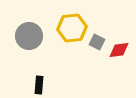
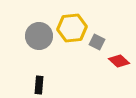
gray circle: moved 10 px right
red diamond: moved 11 px down; rotated 50 degrees clockwise
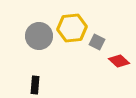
black rectangle: moved 4 px left
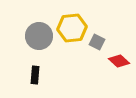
black rectangle: moved 10 px up
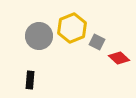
yellow hexagon: rotated 16 degrees counterclockwise
red diamond: moved 3 px up
black rectangle: moved 5 px left, 5 px down
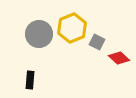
gray circle: moved 2 px up
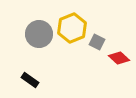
black rectangle: rotated 60 degrees counterclockwise
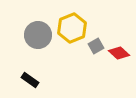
gray circle: moved 1 px left, 1 px down
gray square: moved 1 px left, 4 px down; rotated 35 degrees clockwise
red diamond: moved 5 px up
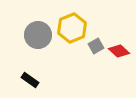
red diamond: moved 2 px up
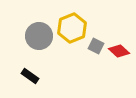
gray circle: moved 1 px right, 1 px down
gray square: rotated 35 degrees counterclockwise
black rectangle: moved 4 px up
